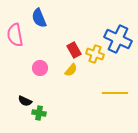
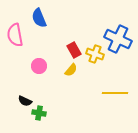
pink circle: moved 1 px left, 2 px up
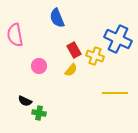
blue semicircle: moved 18 px right
yellow cross: moved 2 px down
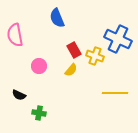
black semicircle: moved 6 px left, 6 px up
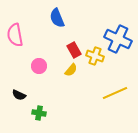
yellow line: rotated 25 degrees counterclockwise
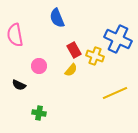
black semicircle: moved 10 px up
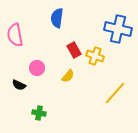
blue semicircle: rotated 30 degrees clockwise
blue cross: moved 10 px up; rotated 12 degrees counterclockwise
pink circle: moved 2 px left, 2 px down
yellow semicircle: moved 3 px left, 6 px down
yellow line: rotated 25 degrees counterclockwise
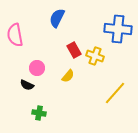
blue semicircle: rotated 18 degrees clockwise
blue cross: rotated 8 degrees counterclockwise
black semicircle: moved 8 px right
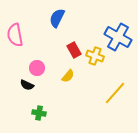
blue cross: moved 8 px down; rotated 24 degrees clockwise
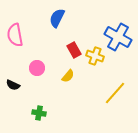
black semicircle: moved 14 px left
